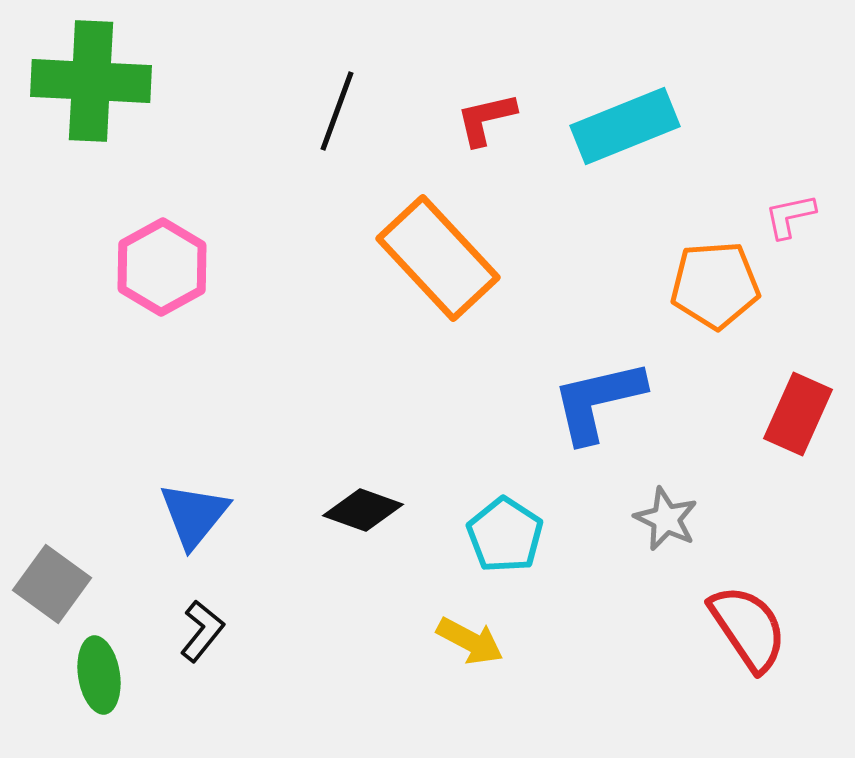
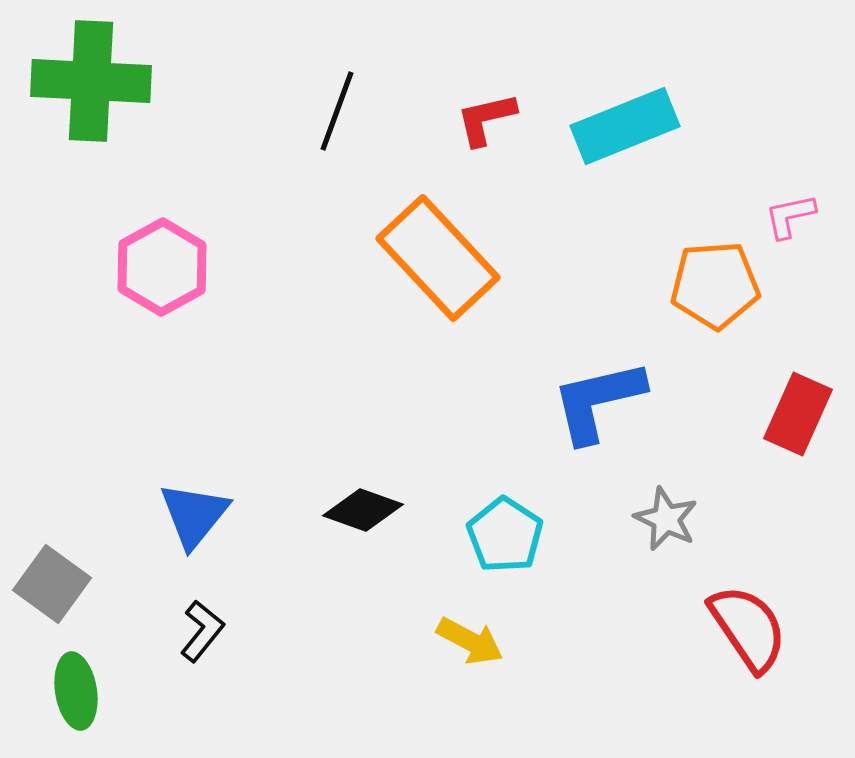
green ellipse: moved 23 px left, 16 px down
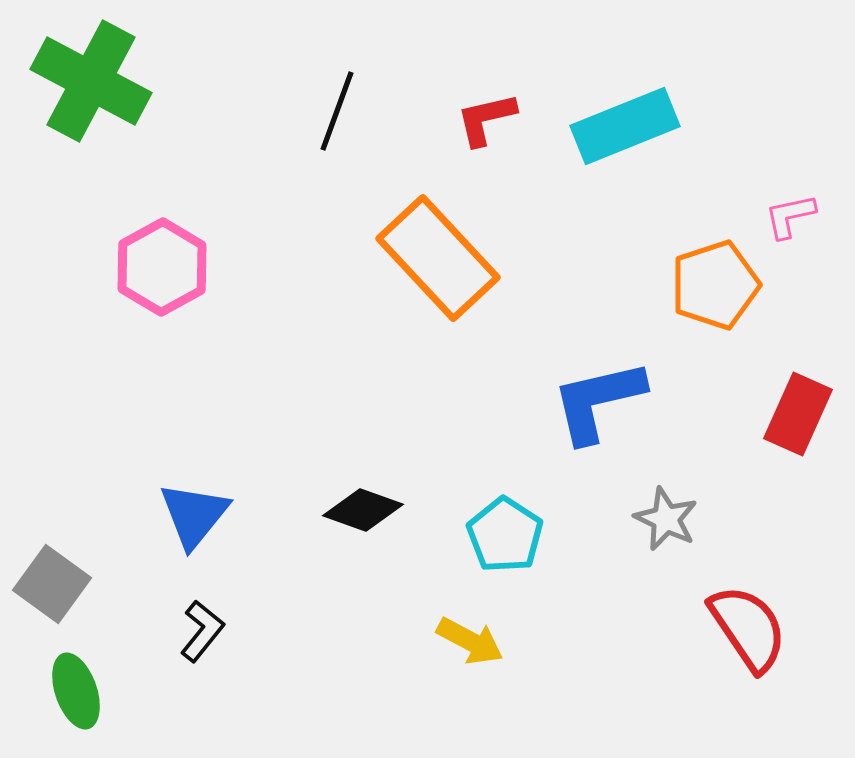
green cross: rotated 25 degrees clockwise
orange pentagon: rotated 14 degrees counterclockwise
green ellipse: rotated 10 degrees counterclockwise
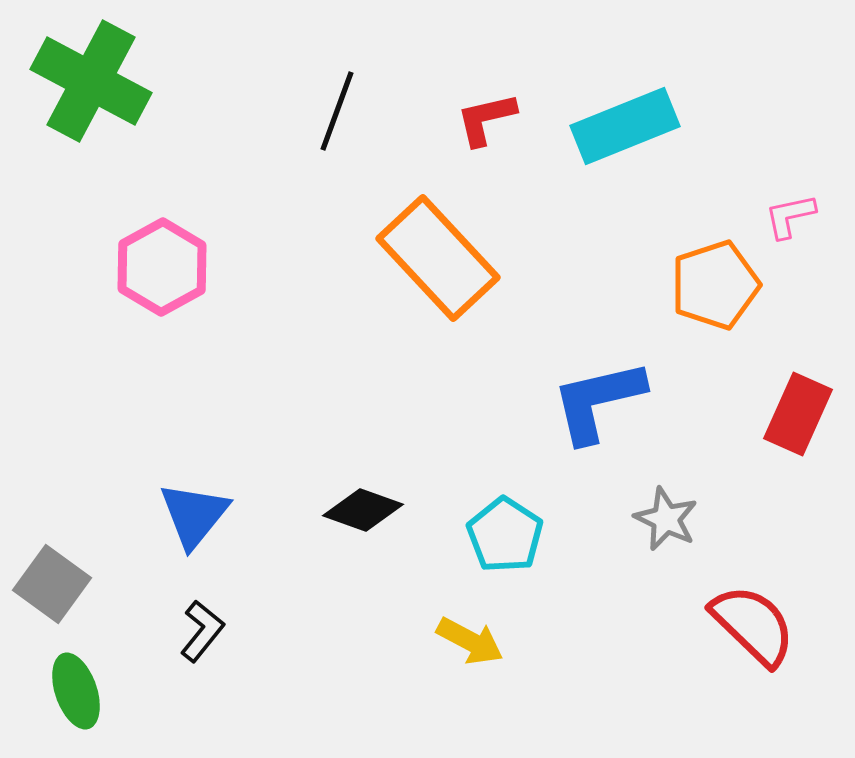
red semicircle: moved 5 px right, 3 px up; rotated 12 degrees counterclockwise
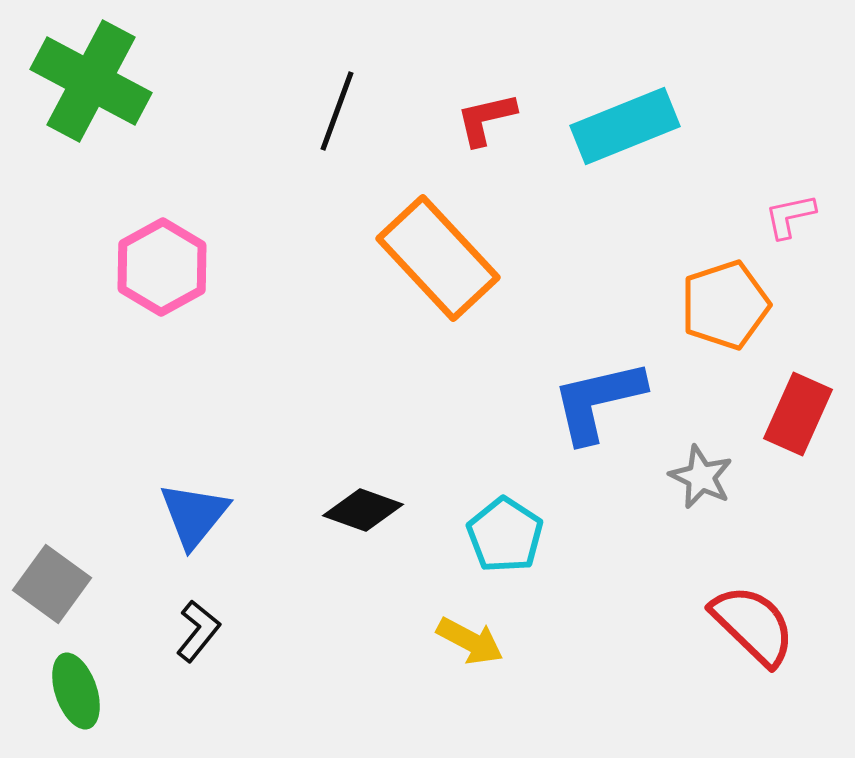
orange pentagon: moved 10 px right, 20 px down
gray star: moved 35 px right, 42 px up
black L-shape: moved 4 px left
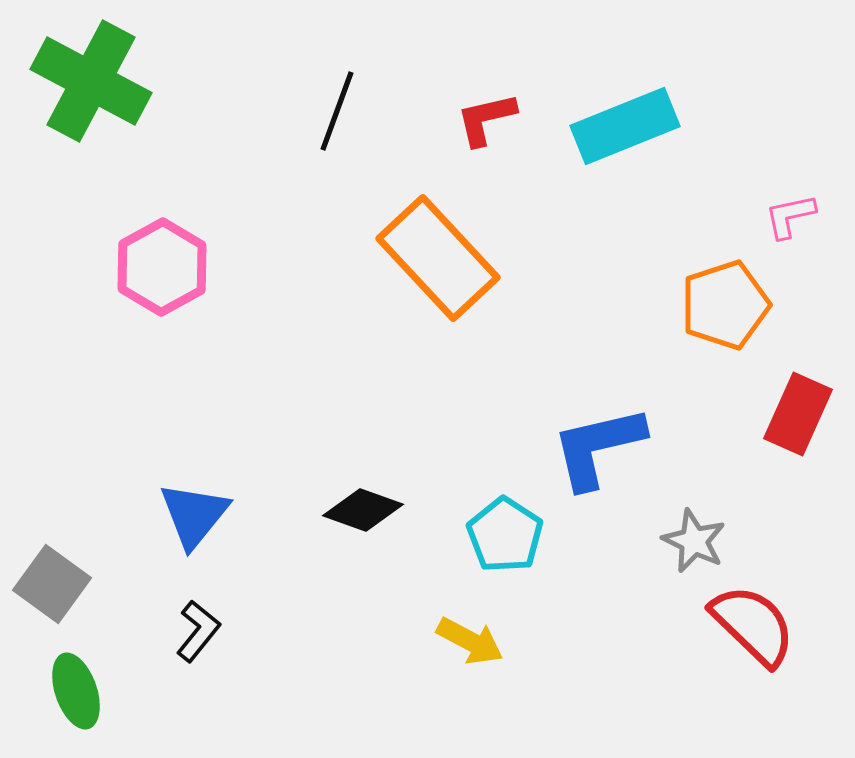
blue L-shape: moved 46 px down
gray star: moved 7 px left, 64 px down
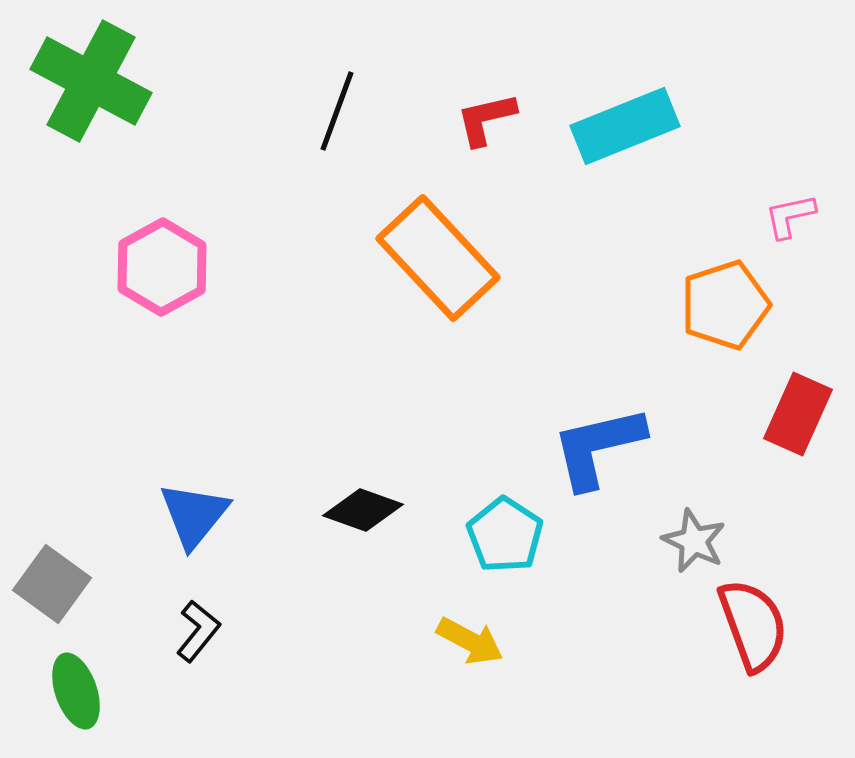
red semicircle: rotated 26 degrees clockwise
